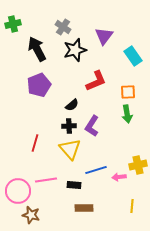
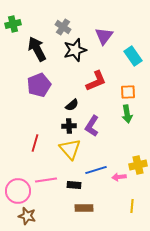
brown star: moved 4 px left, 1 px down
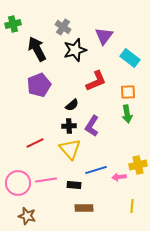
cyan rectangle: moved 3 px left, 2 px down; rotated 18 degrees counterclockwise
red line: rotated 48 degrees clockwise
pink circle: moved 8 px up
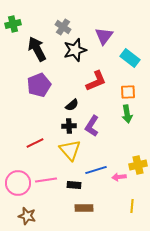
yellow triangle: moved 1 px down
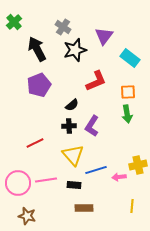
green cross: moved 1 px right, 2 px up; rotated 28 degrees counterclockwise
yellow triangle: moved 3 px right, 5 px down
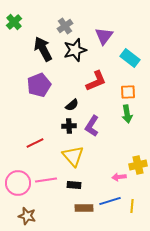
gray cross: moved 2 px right, 1 px up; rotated 21 degrees clockwise
black arrow: moved 6 px right
yellow triangle: moved 1 px down
blue line: moved 14 px right, 31 px down
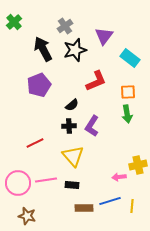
black rectangle: moved 2 px left
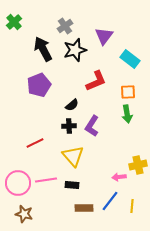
cyan rectangle: moved 1 px down
blue line: rotated 35 degrees counterclockwise
brown star: moved 3 px left, 2 px up
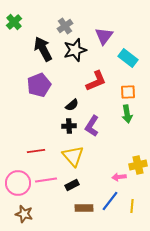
cyan rectangle: moved 2 px left, 1 px up
red line: moved 1 px right, 8 px down; rotated 18 degrees clockwise
black rectangle: rotated 32 degrees counterclockwise
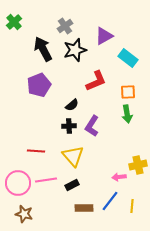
purple triangle: rotated 24 degrees clockwise
red line: rotated 12 degrees clockwise
